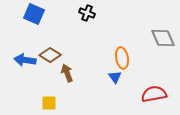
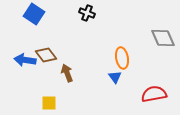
blue square: rotated 10 degrees clockwise
brown diamond: moved 4 px left; rotated 20 degrees clockwise
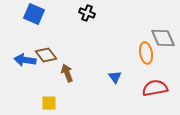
blue square: rotated 10 degrees counterclockwise
orange ellipse: moved 24 px right, 5 px up
red semicircle: moved 1 px right, 6 px up
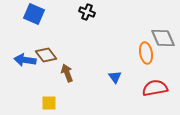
black cross: moved 1 px up
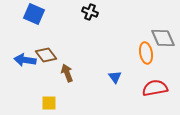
black cross: moved 3 px right
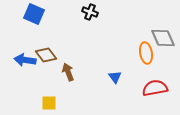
brown arrow: moved 1 px right, 1 px up
